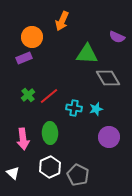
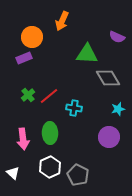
cyan star: moved 22 px right
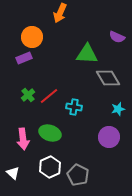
orange arrow: moved 2 px left, 8 px up
cyan cross: moved 1 px up
green ellipse: rotated 70 degrees counterclockwise
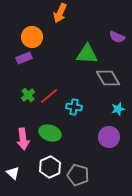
gray pentagon: rotated 10 degrees counterclockwise
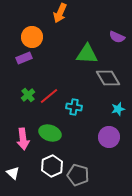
white hexagon: moved 2 px right, 1 px up
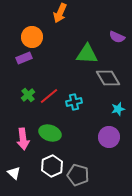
cyan cross: moved 5 px up; rotated 21 degrees counterclockwise
white triangle: moved 1 px right
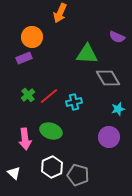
green ellipse: moved 1 px right, 2 px up
pink arrow: moved 2 px right
white hexagon: moved 1 px down
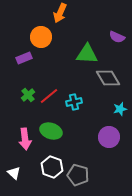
orange circle: moved 9 px right
cyan star: moved 2 px right
white hexagon: rotated 15 degrees counterclockwise
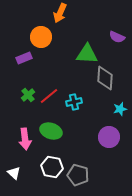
gray diamond: moved 3 px left; rotated 35 degrees clockwise
white hexagon: rotated 10 degrees counterclockwise
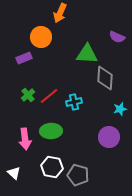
green ellipse: rotated 20 degrees counterclockwise
